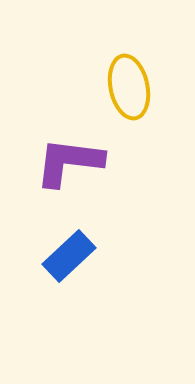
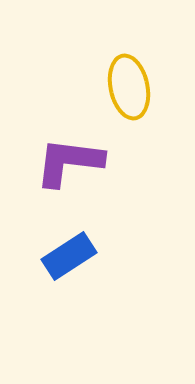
blue rectangle: rotated 10 degrees clockwise
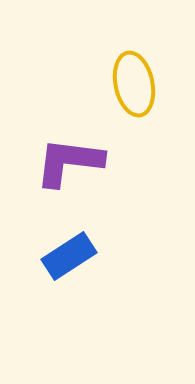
yellow ellipse: moved 5 px right, 3 px up
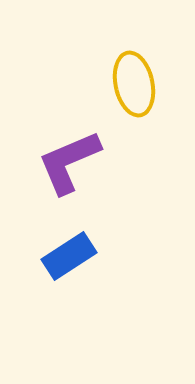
purple L-shape: rotated 30 degrees counterclockwise
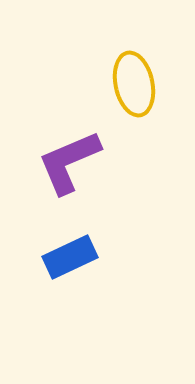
blue rectangle: moved 1 px right, 1 px down; rotated 8 degrees clockwise
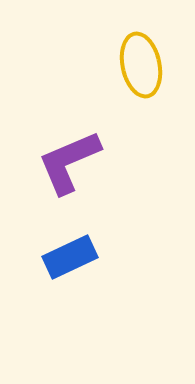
yellow ellipse: moved 7 px right, 19 px up
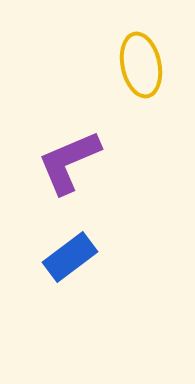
blue rectangle: rotated 12 degrees counterclockwise
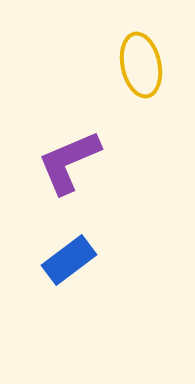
blue rectangle: moved 1 px left, 3 px down
